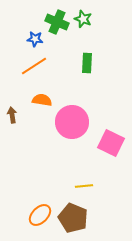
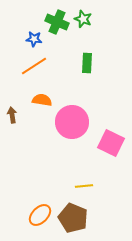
blue star: moved 1 px left
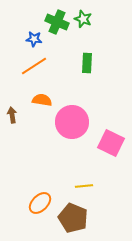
orange ellipse: moved 12 px up
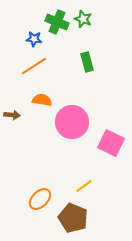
green rectangle: moved 1 px up; rotated 18 degrees counterclockwise
brown arrow: rotated 105 degrees clockwise
yellow line: rotated 30 degrees counterclockwise
orange ellipse: moved 4 px up
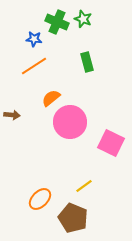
orange semicircle: moved 9 px right, 2 px up; rotated 48 degrees counterclockwise
pink circle: moved 2 px left
